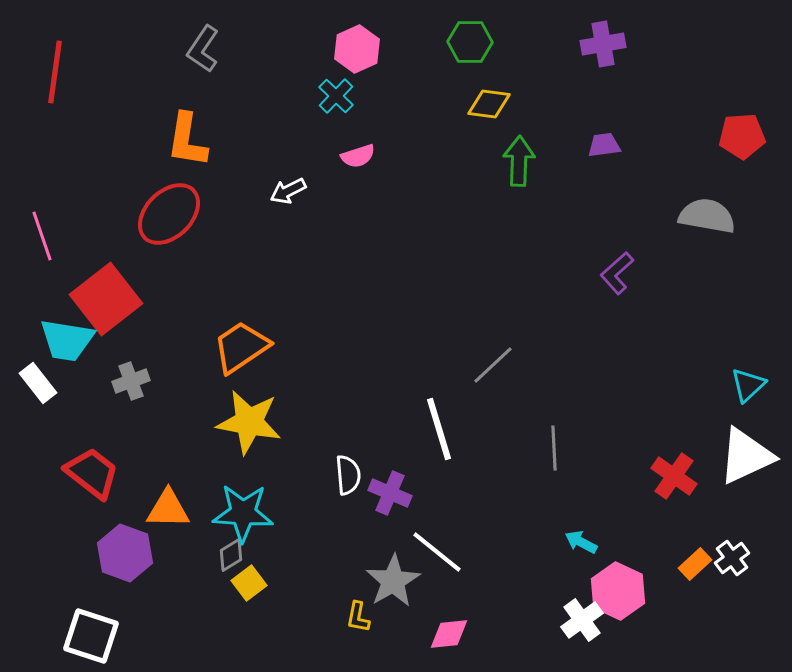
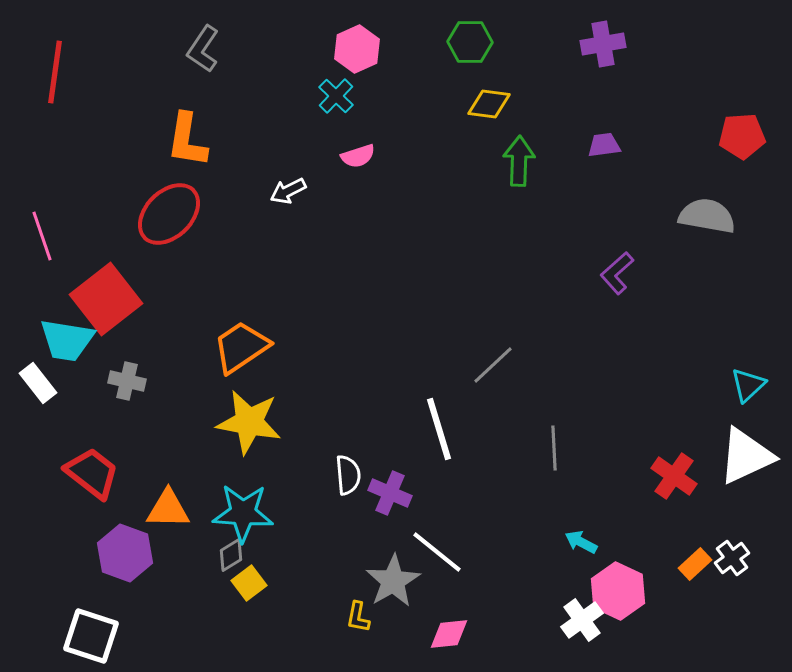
gray cross at (131, 381): moved 4 px left; rotated 33 degrees clockwise
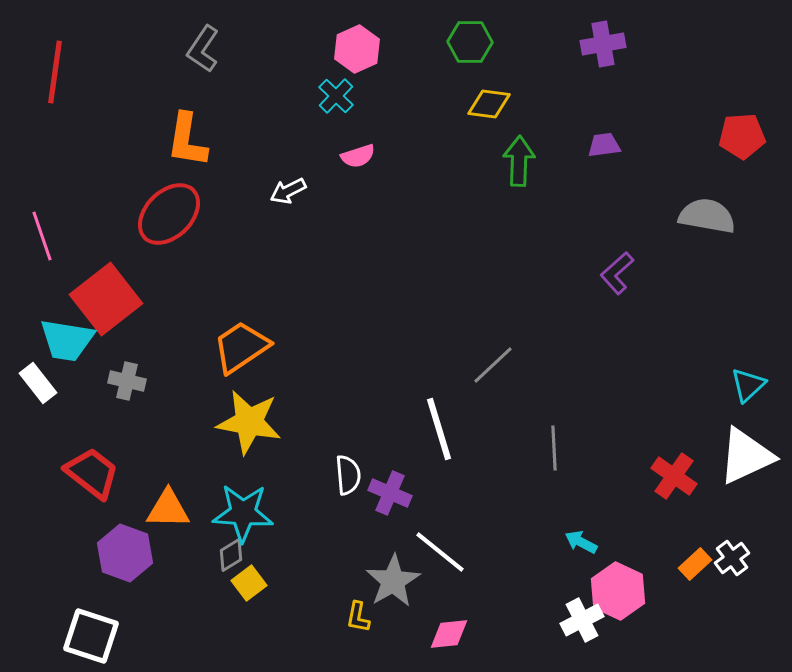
white line at (437, 552): moved 3 px right
white cross at (582, 620): rotated 9 degrees clockwise
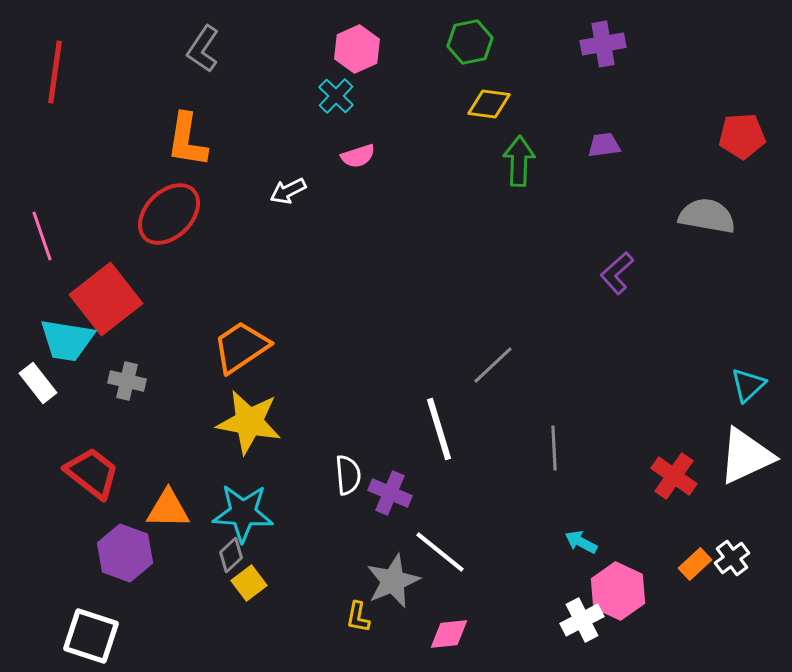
green hexagon at (470, 42): rotated 12 degrees counterclockwise
gray diamond at (231, 555): rotated 12 degrees counterclockwise
gray star at (393, 581): rotated 8 degrees clockwise
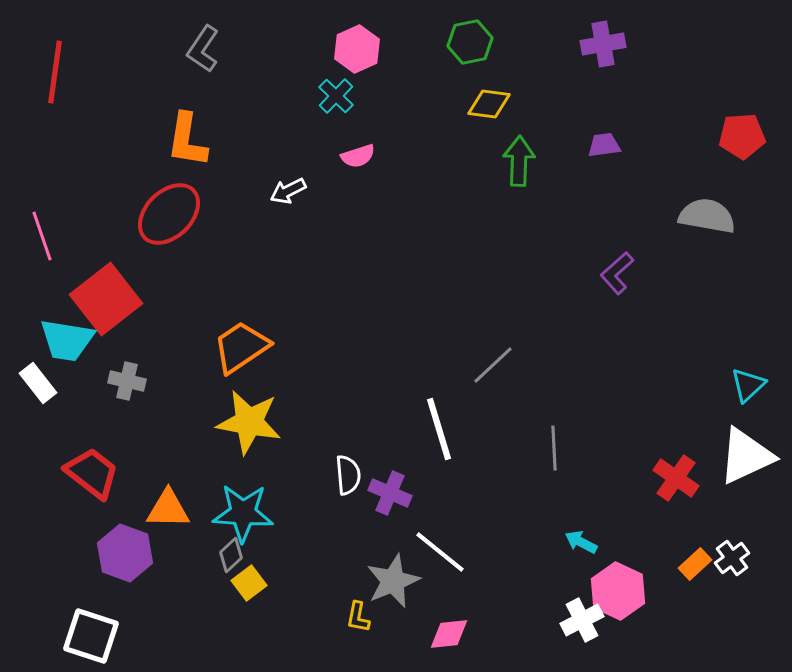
red cross at (674, 476): moved 2 px right, 2 px down
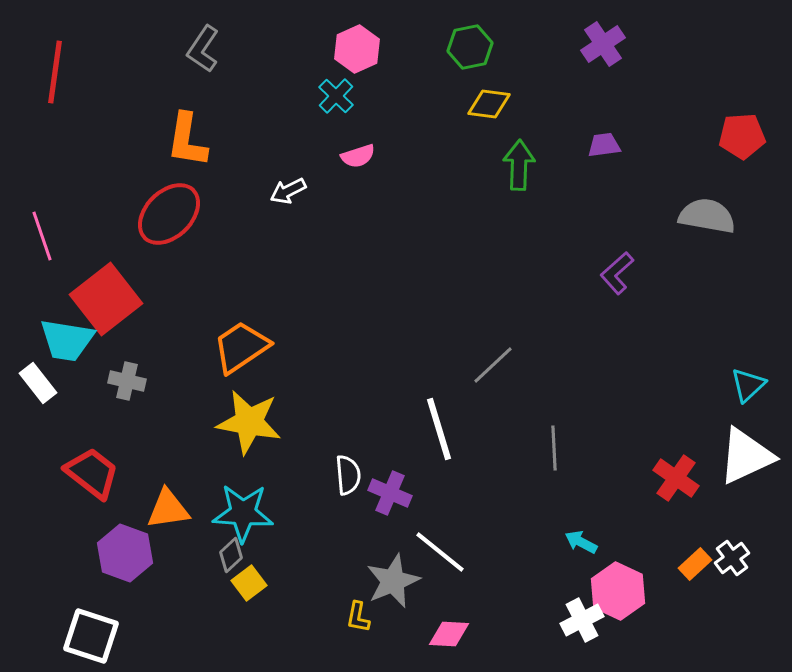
green hexagon at (470, 42): moved 5 px down
purple cross at (603, 44): rotated 24 degrees counterclockwise
green arrow at (519, 161): moved 4 px down
orange triangle at (168, 509): rotated 9 degrees counterclockwise
pink diamond at (449, 634): rotated 9 degrees clockwise
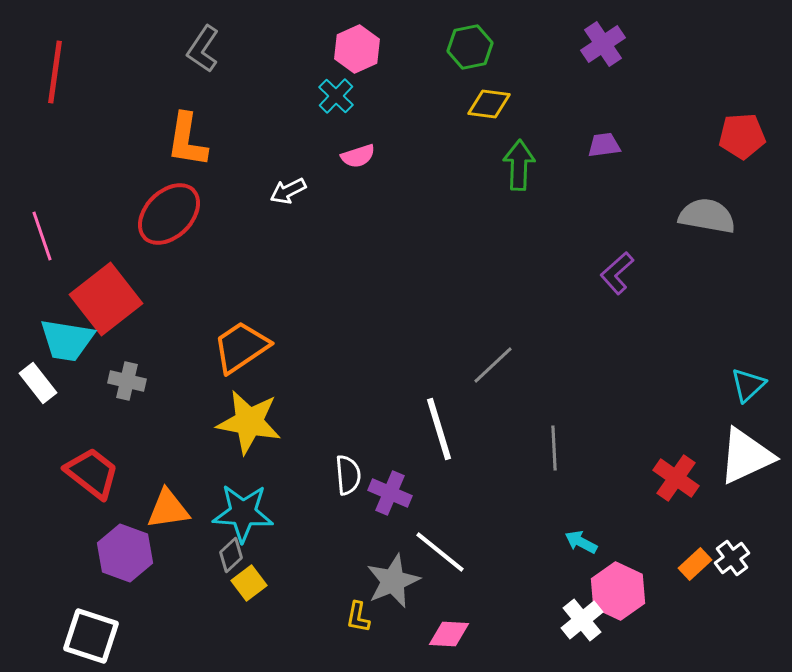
white cross at (582, 620): rotated 12 degrees counterclockwise
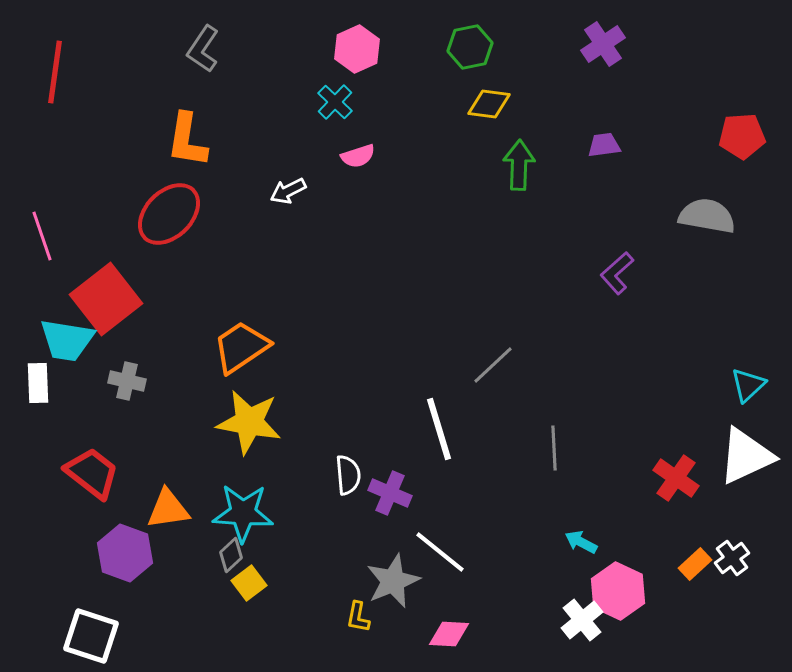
cyan cross at (336, 96): moved 1 px left, 6 px down
white rectangle at (38, 383): rotated 36 degrees clockwise
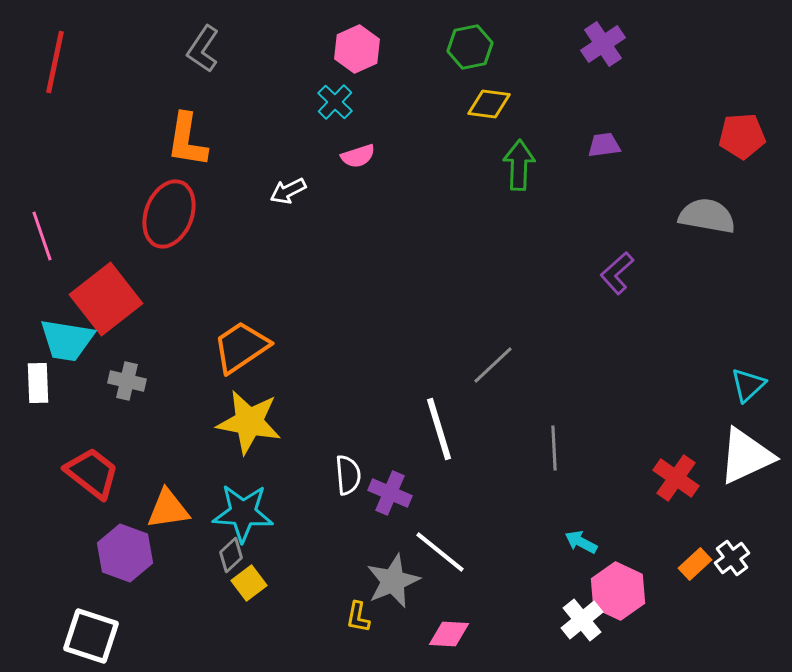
red line at (55, 72): moved 10 px up; rotated 4 degrees clockwise
red ellipse at (169, 214): rotated 24 degrees counterclockwise
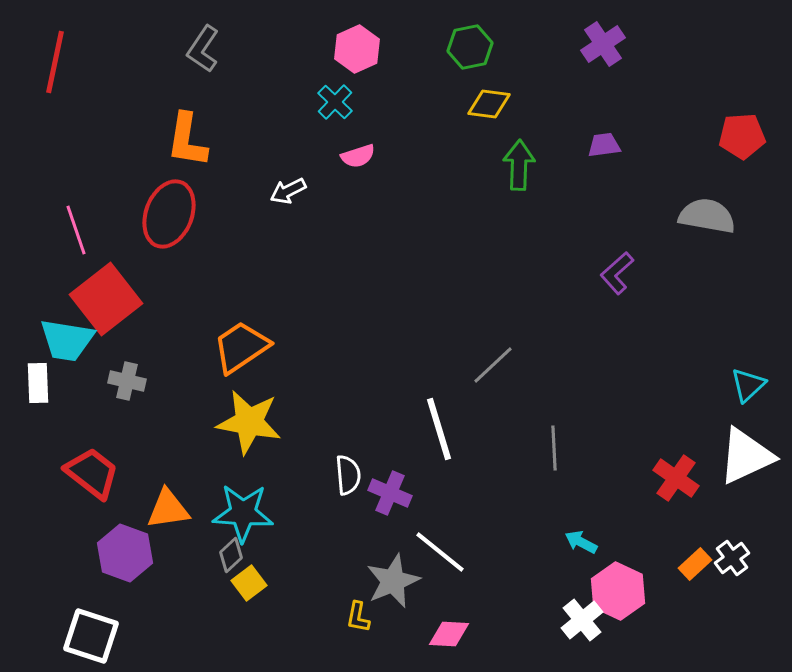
pink line at (42, 236): moved 34 px right, 6 px up
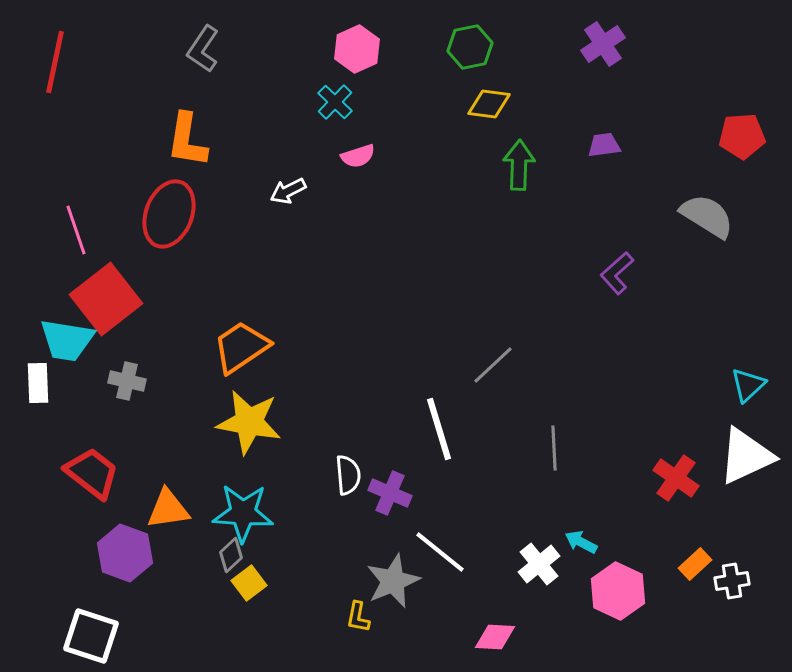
gray semicircle at (707, 216): rotated 22 degrees clockwise
white cross at (732, 558): moved 23 px down; rotated 28 degrees clockwise
white cross at (582, 620): moved 43 px left, 56 px up
pink diamond at (449, 634): moved 46 px right, 3 px down
